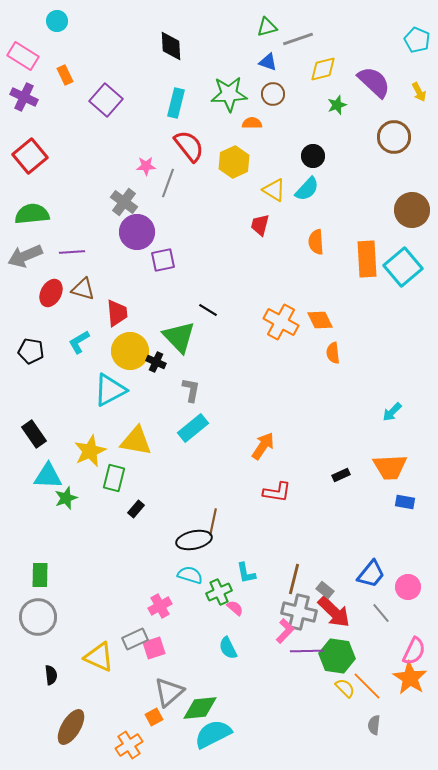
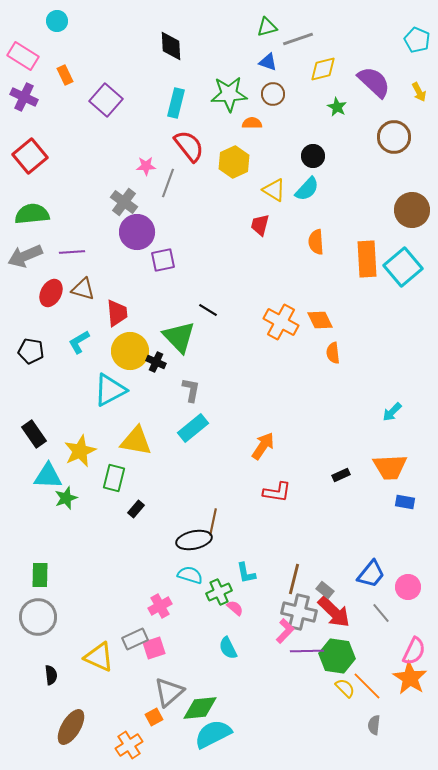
green star at (337, 105): moved 2 px down; rotated 24 degrees counterclockwise
yellow star at (90, 451): moved 10 px left
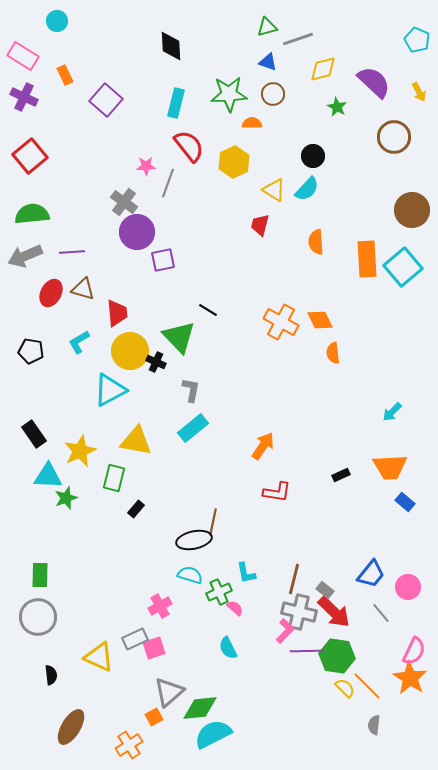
blue rectangle at (405, 502): rotated 30 degrees clockwise
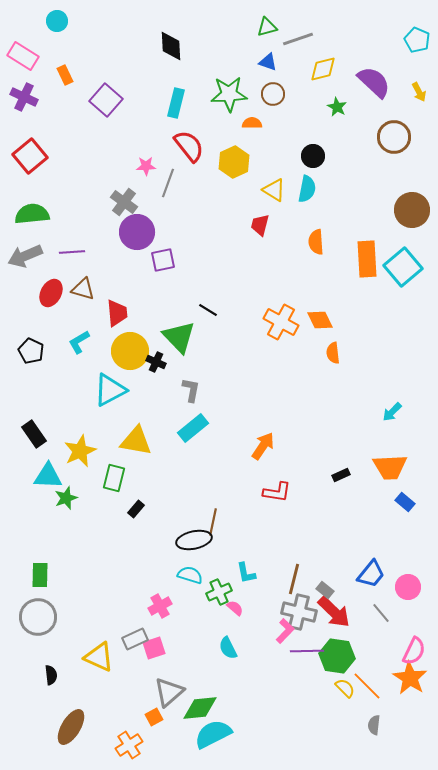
cyan semicircle at (307, 189): rotated 32 degrees counterclockwise
black pentagon at (31, 351): rotated 15 degrees clockwise
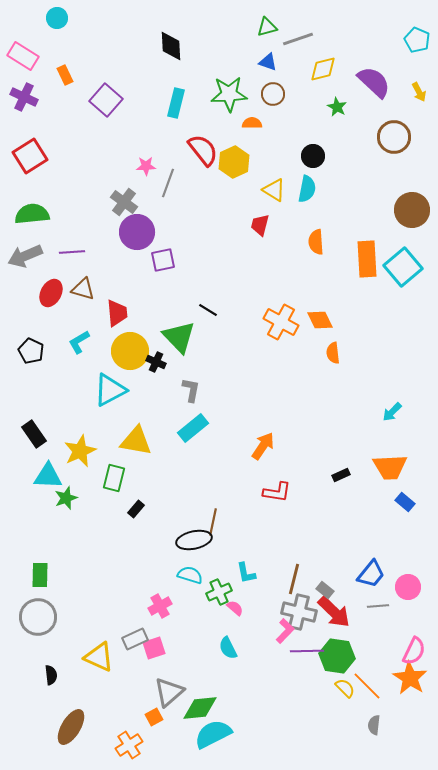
cyan circle at (57, 21): moved 3 px up
red semicircle at (189, 146): moved 14 px right, 4 px down
red square at (30, 156): rotated 8 degrees clockwise
gray line at (381, 613): moved 3 px left, 7 px up; rotated 55 degrees counterclockwise
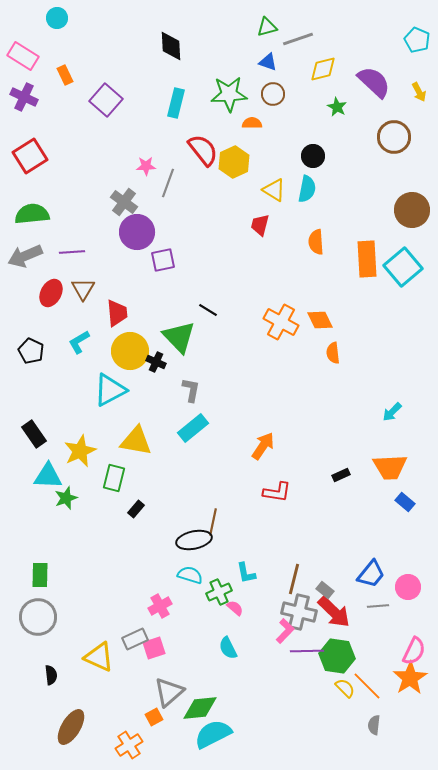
brown triangle at (83, 289): rotated 45 degrees clockwise
orange star at (410, 678): rotated 8 degrees clockwise
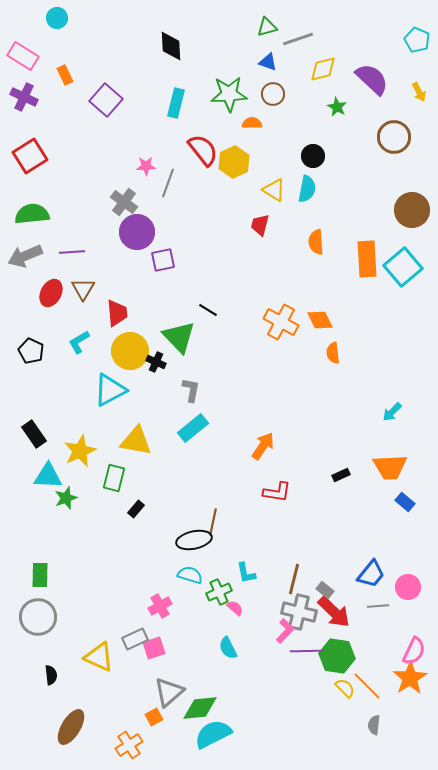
purple semicircle at (374, 82): moved 2 px left, 3 px up
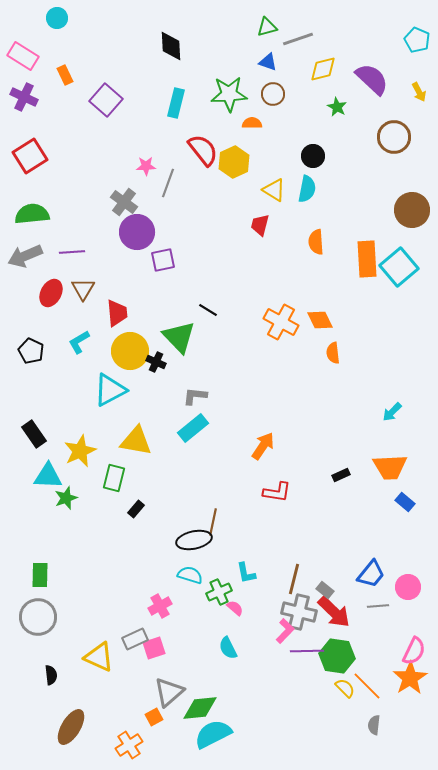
cyan square at (403, 267): moved 4 px left
gray L-shape at (191, 390): moved 4 px right, 6 px down; rotated 95 degrees counterclockwise
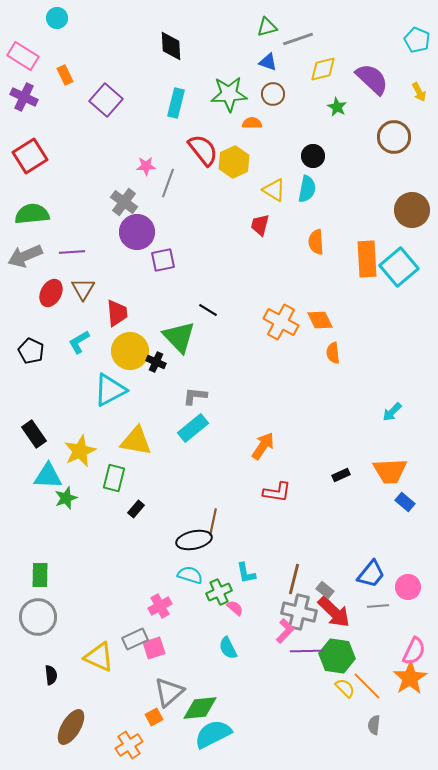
orange trapezoid at (390, 467): moved 4 px down
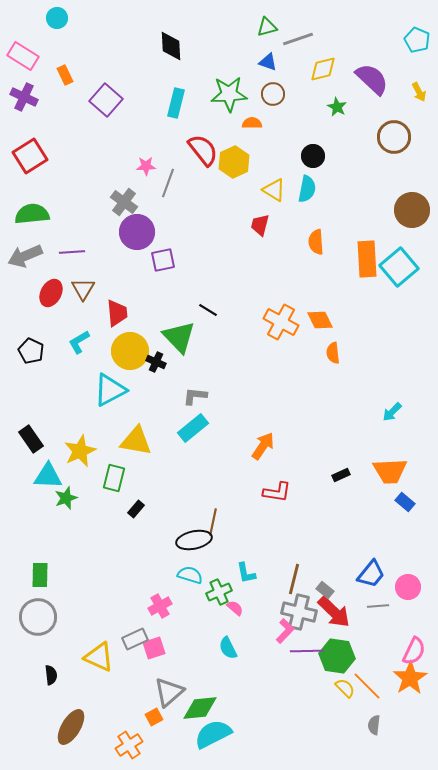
black rectangle at (34, 434): moved 3 px left, 5 px down
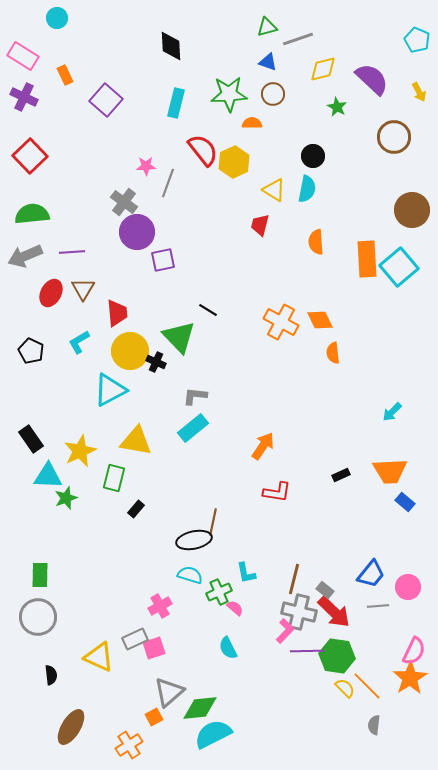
red square at (30, 156): rotated 12 degrees counterclockwise
